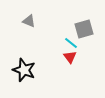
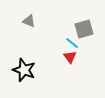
cyan line: moved 1 px right
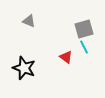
cyan line: moved 12 px right, 4 px down; rotated 24 degrees clockwise
red triangle: moved 4 px left; rotated 16 degrees counterclockwise
black star: moved 2 px up
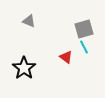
black star: rotated 15 degrees clockwise
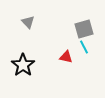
gray triangle: moved 1 px left, 1 px down; rotated 24 degrees clockwise
red triangle: rotated 24 degrees counterclockwise
black star: moved 1 px left, 3 px up
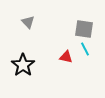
gray square: rotated 24 degrees clockwise
cyan line: moved 1 px right, 2 px down
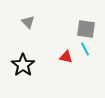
gray square: moved 2 px right
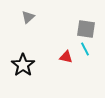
gray triangle: moved 5 px up; rotated 32 degrees clockwise
